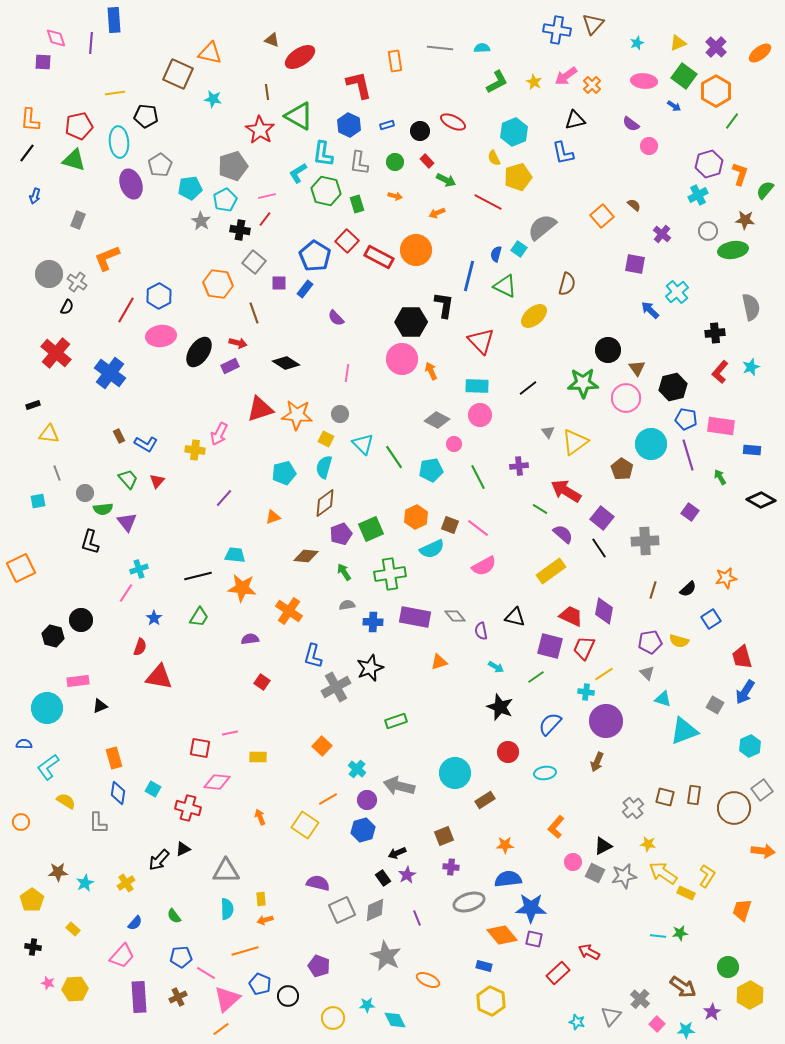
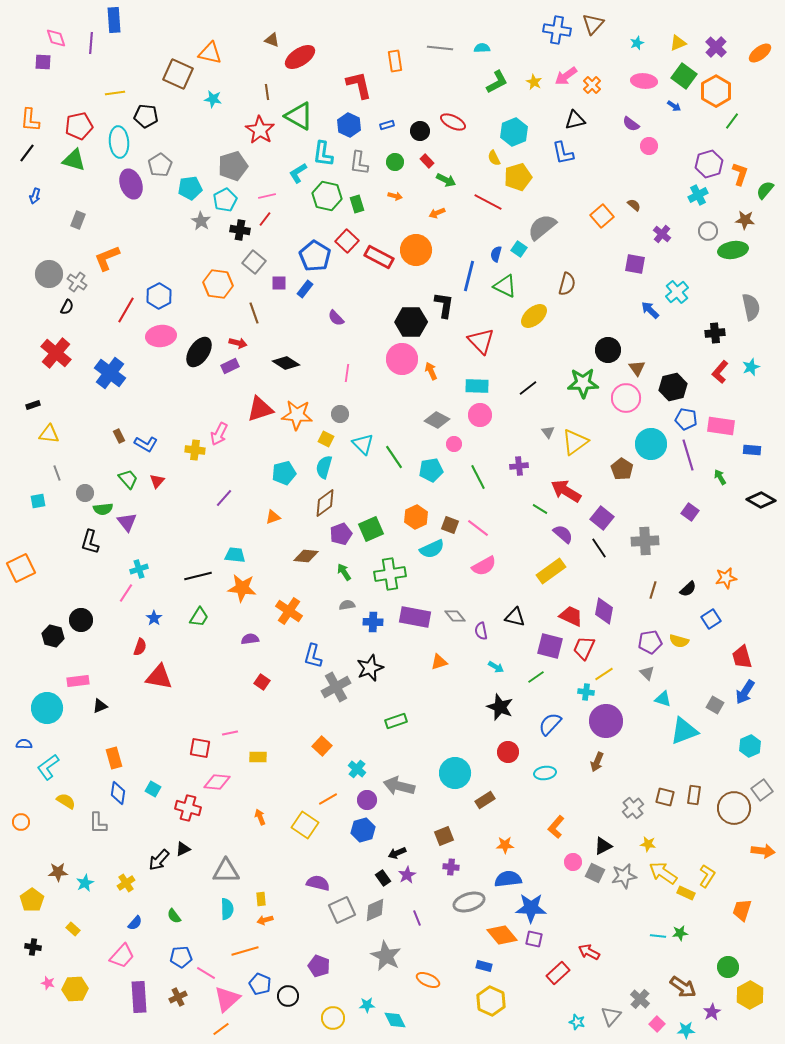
green hexagon at (326, 191): moved 1 px right, 5 px down
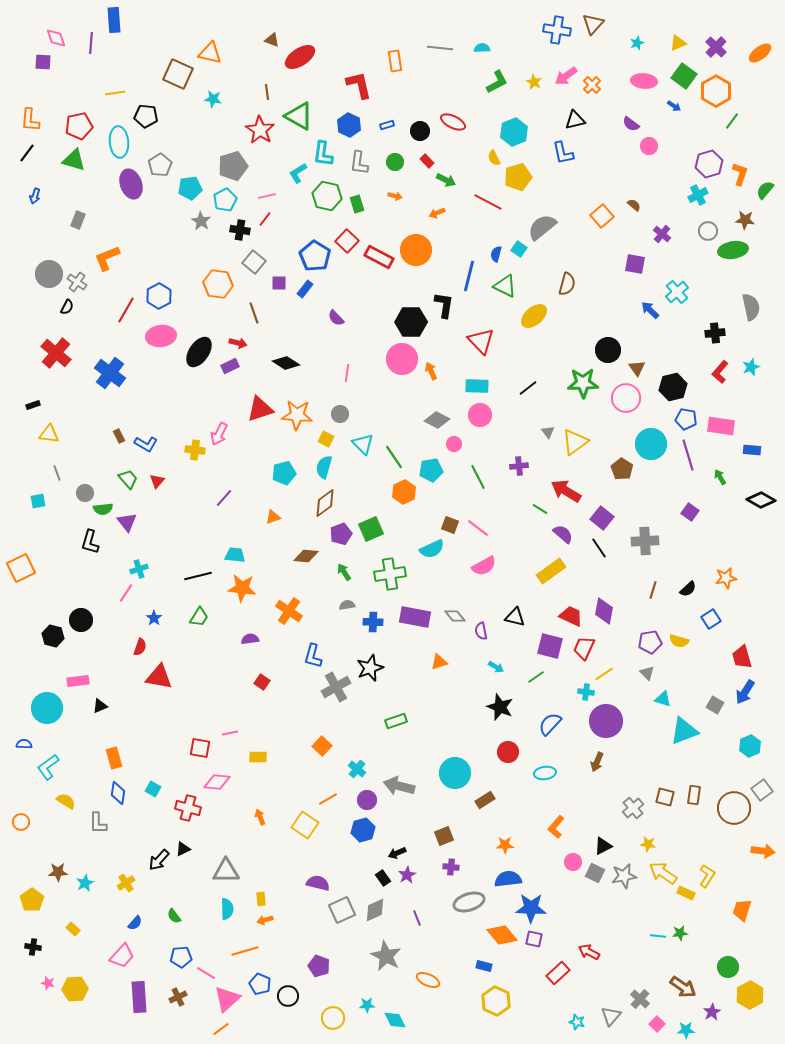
orange hexagon at (416, 517): moved 12 px left, 25 px up
yellow hexagon at (491, 1001): moved 5 px right
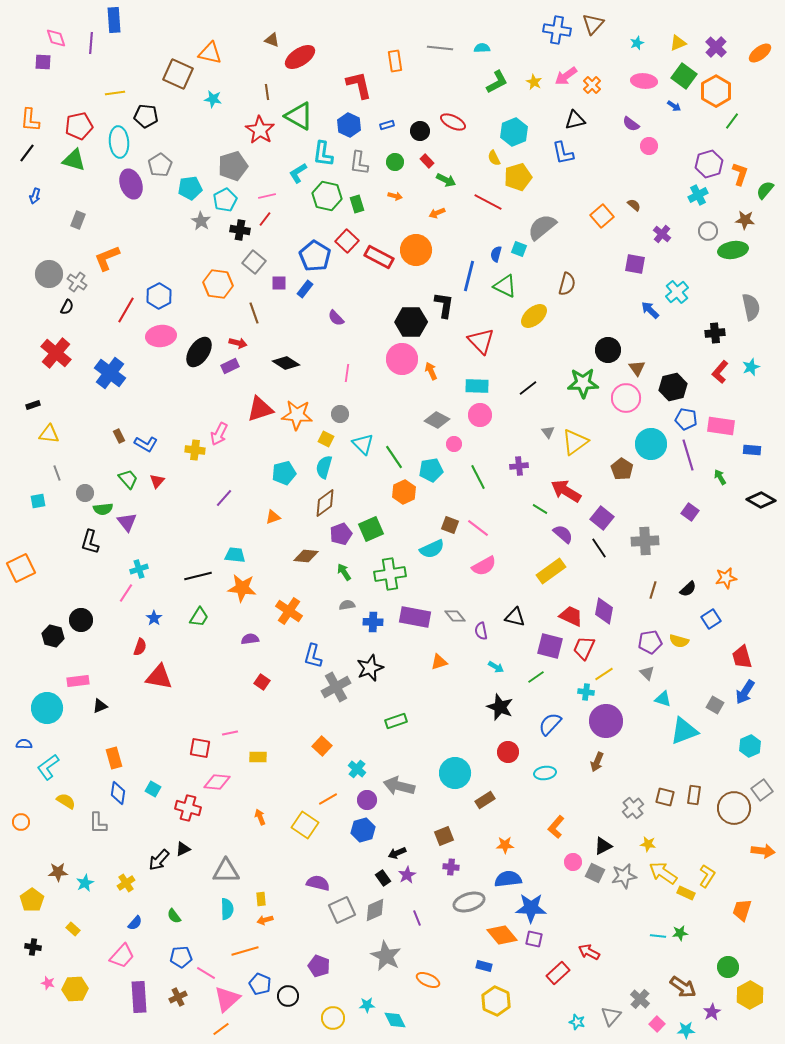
cyan square at (519, 249): rotated 14 degrees counterclockwise
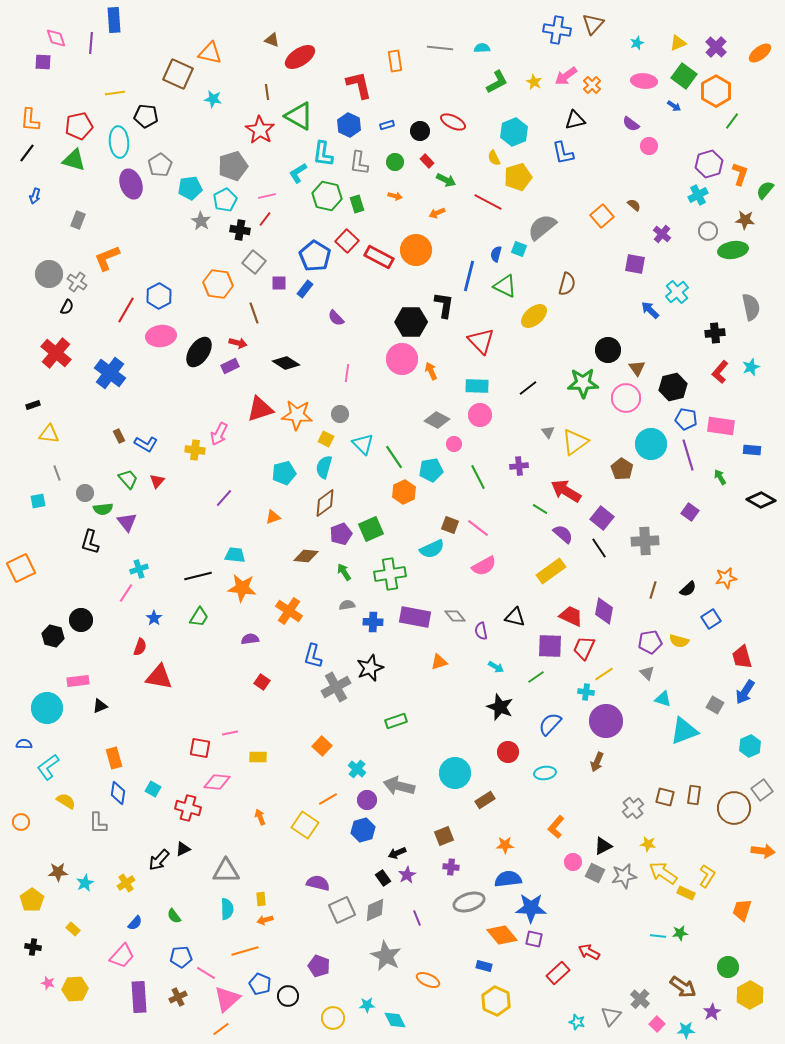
purple square at (550, 646): rotated 12 degrees counterclockwise
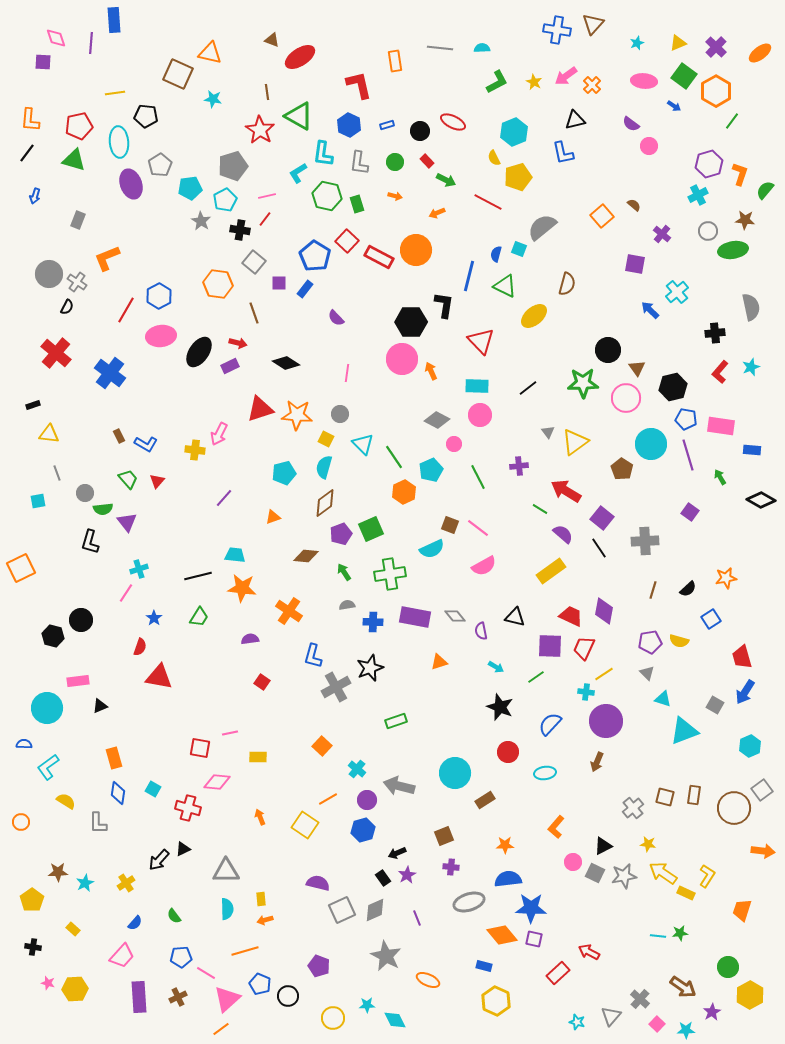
cyan pentagon at (431, 470): rotated 15 degrees counterclockwise
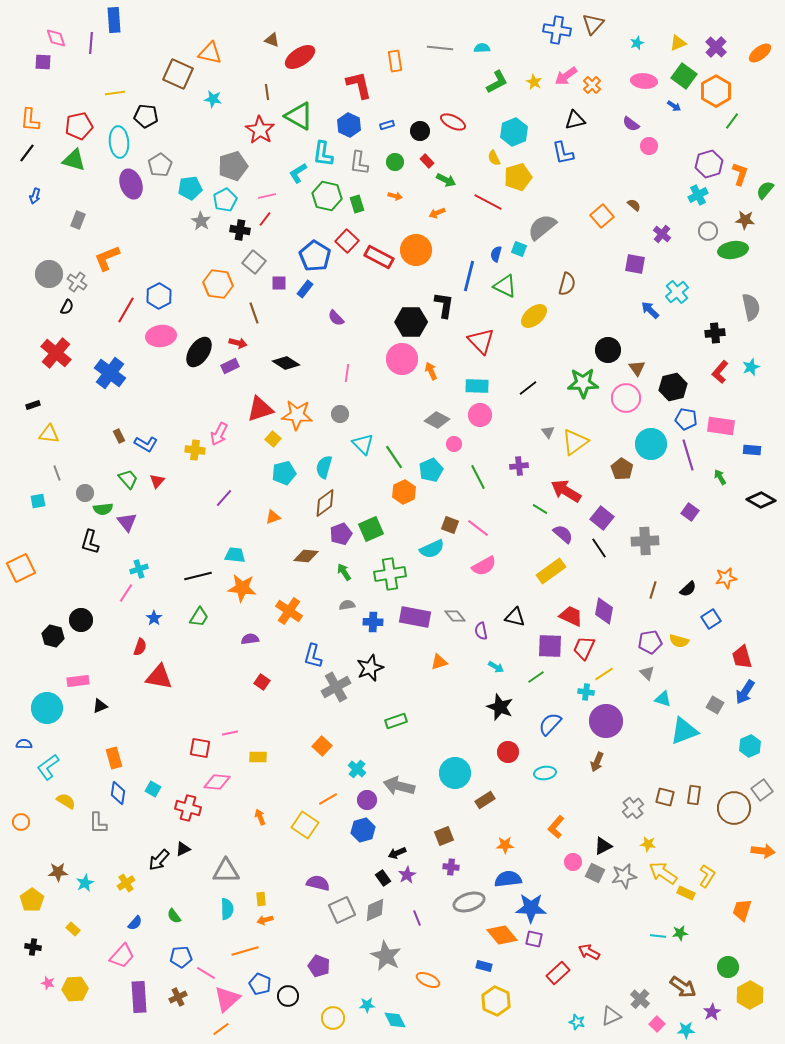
yellow square at (326, 439): moved 53 px left; rotated 14 degrees clockwise
gray triangle at (611, 1016): rotated 25 degrees clockwise
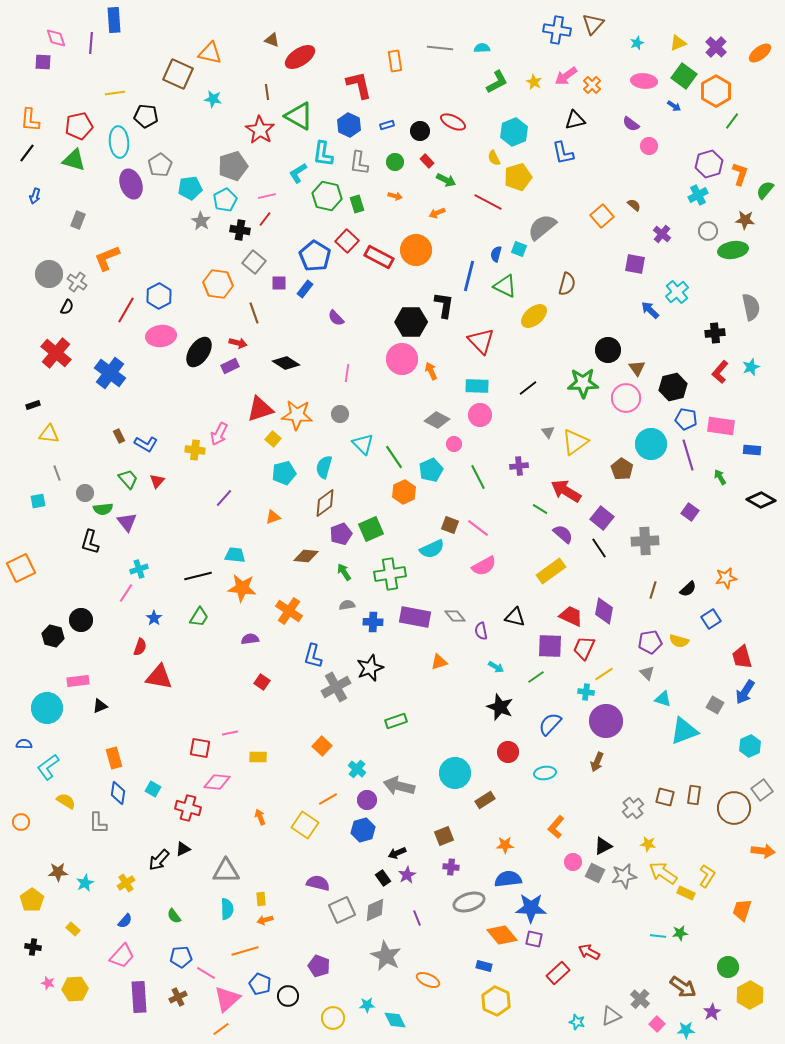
blue semicircle at (135, 923): moved 10 px left, 2 px up
